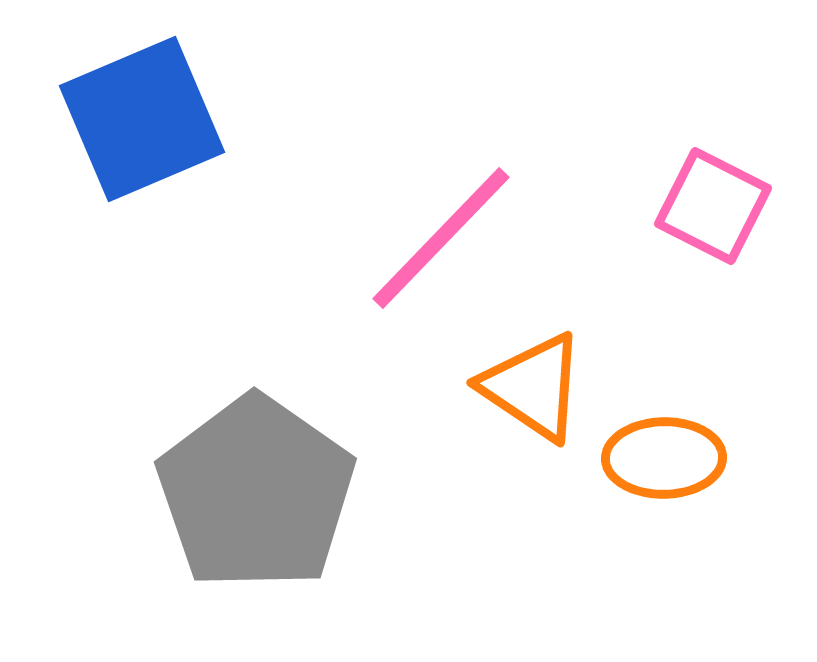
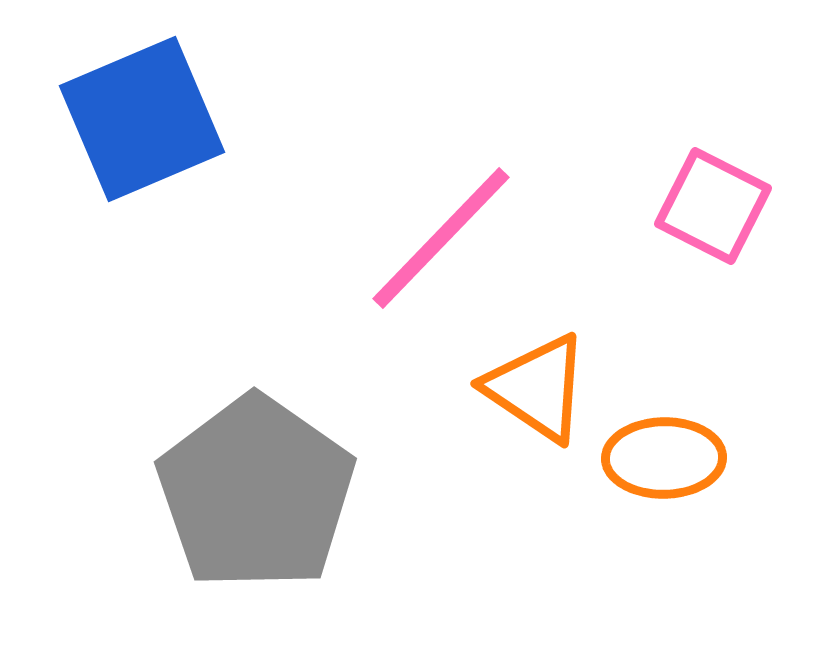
orange triangle: moved 4 px right, 1 px down
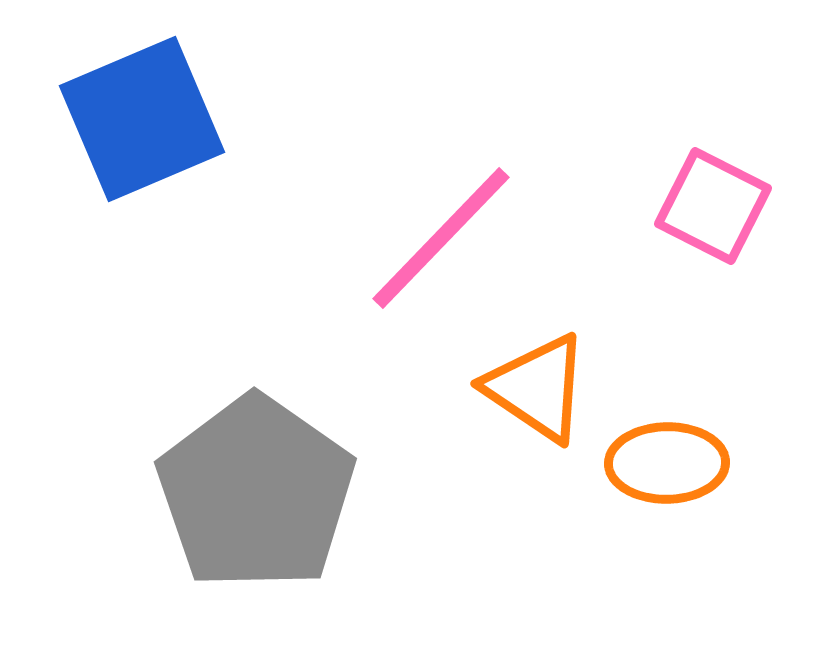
orange ellipse: moved 3 px right, 5 px down
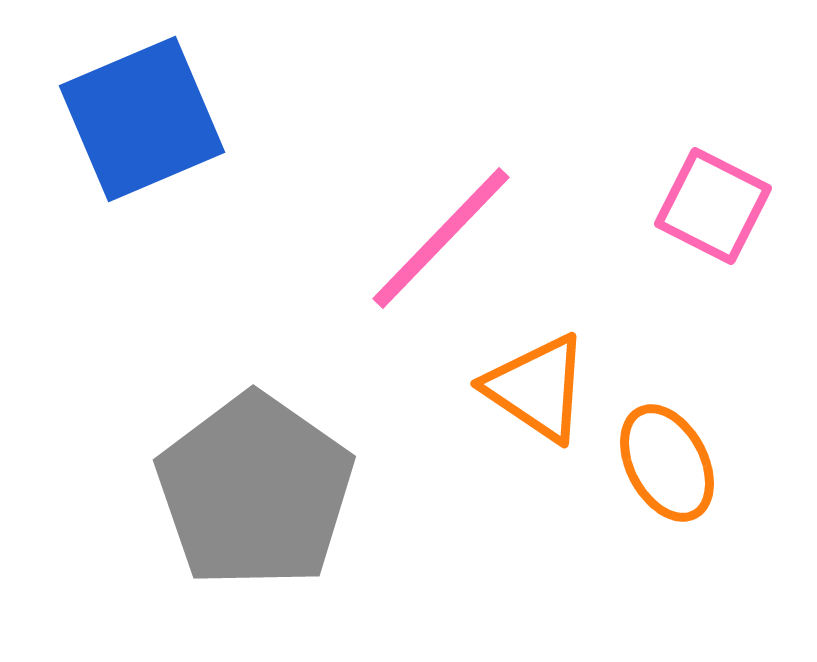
orange ellipse: rotated 63 degrees clockwise
gray pentagon: moved 1 px left, 2 px up
